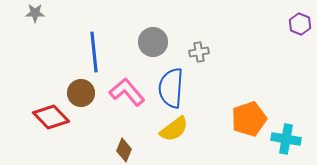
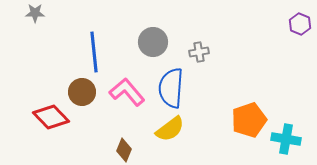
brown circle: moved 1 px right, 1 px up
orange pentagon: moved 1 px down
yellow semicircle: moved 4 px left
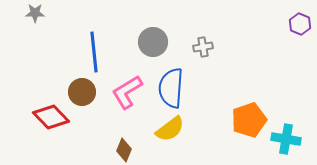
gray cross: moved 4 px right, 5 px up
pink L-shape: rotated 81 degrees counterclockwise
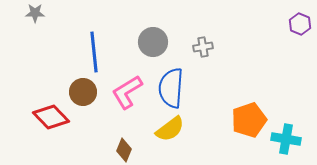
brown circle: moved 1 px right
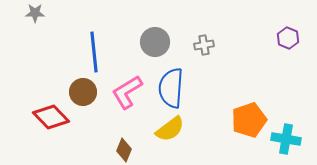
purple hexagon: moved 12 px left, 14 px down
gray circle: moved 2 px right
gray cross: moved 1 px right, 2 px up
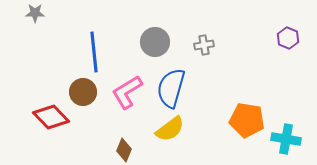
blue semicircle: rotated 12 degrees clockwise
orange pentagon: moved 2 px left; rotated 28 degrees clockwise
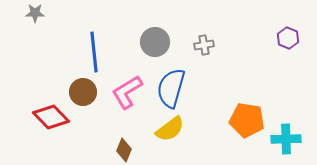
cyan cross: rotated 12 degrees counterclockwise
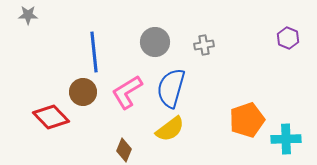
gray star: moved 7 px left, 2 px down
orange pentagon: rotated 28 degrees counterclockwise
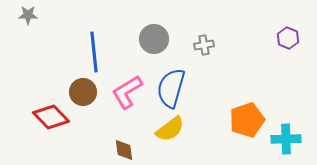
gray circle: moved 1 px left, 3 px up
brown diamond: rotated 30 degrees counterclockwise
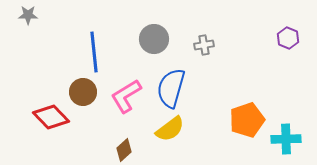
pink L-shape: moved 1 px left, 4 px down
brown diamond: rotated 55 degrees clockwise
